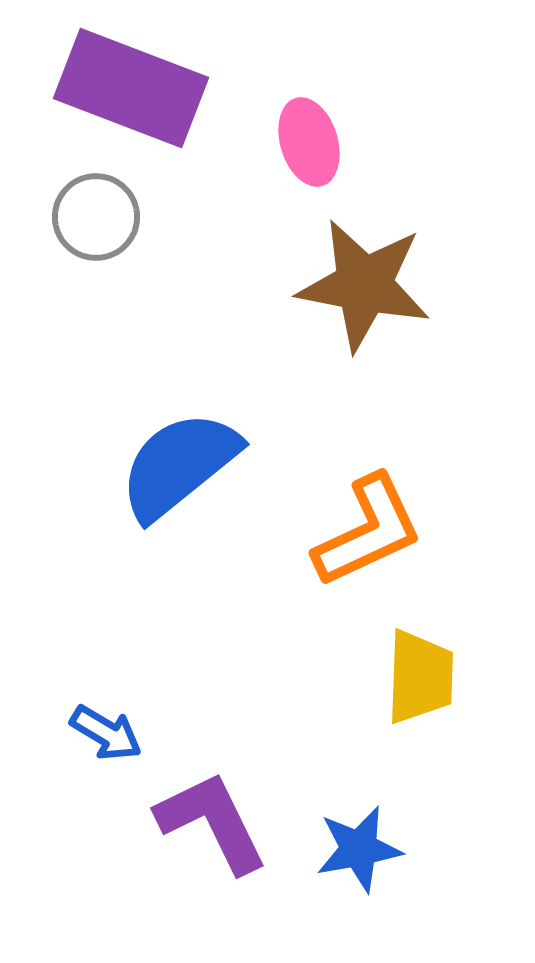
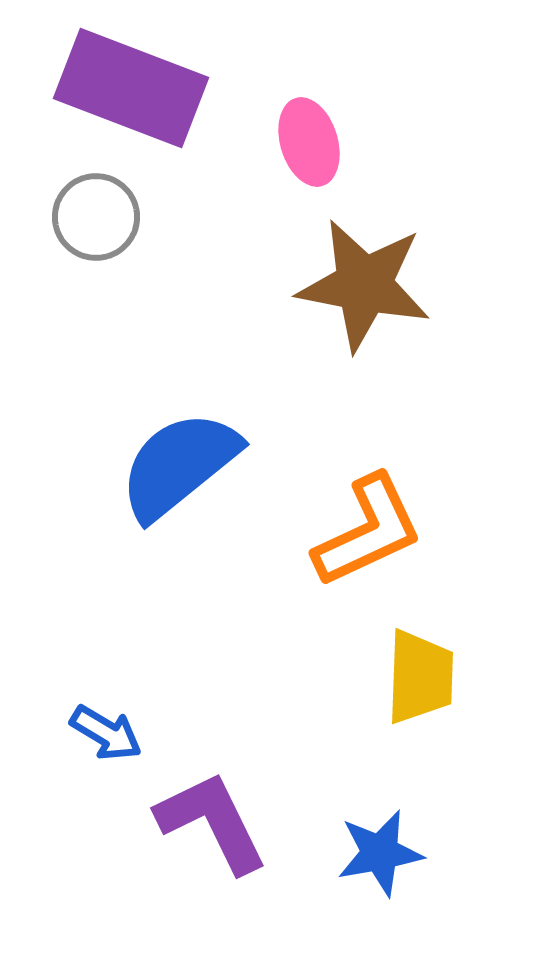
blue star: moved 21 px right, 4 px down
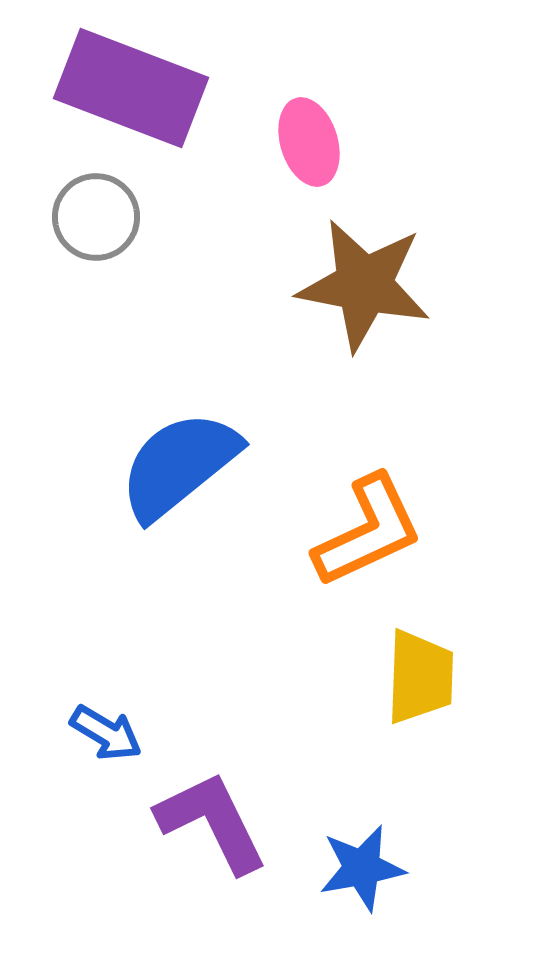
blue star: moved 18 px left, 15 px down
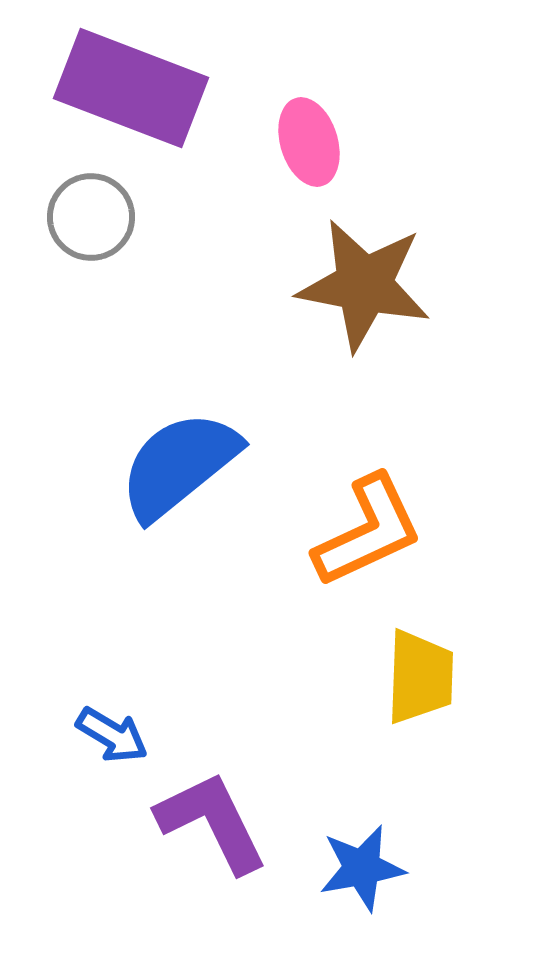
gray circle: moved 5 px left
blue arrow: moved 6 px right, 2 px down
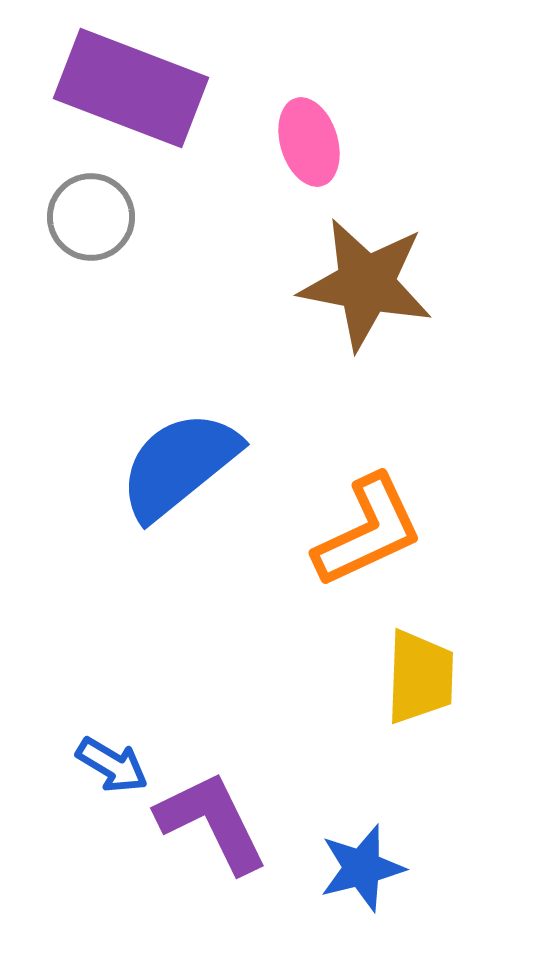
brown star: moved 2 px right, 1 px up
blue arrow: moved 30 px down
blue star: rotated 4 degrees counterclockwise
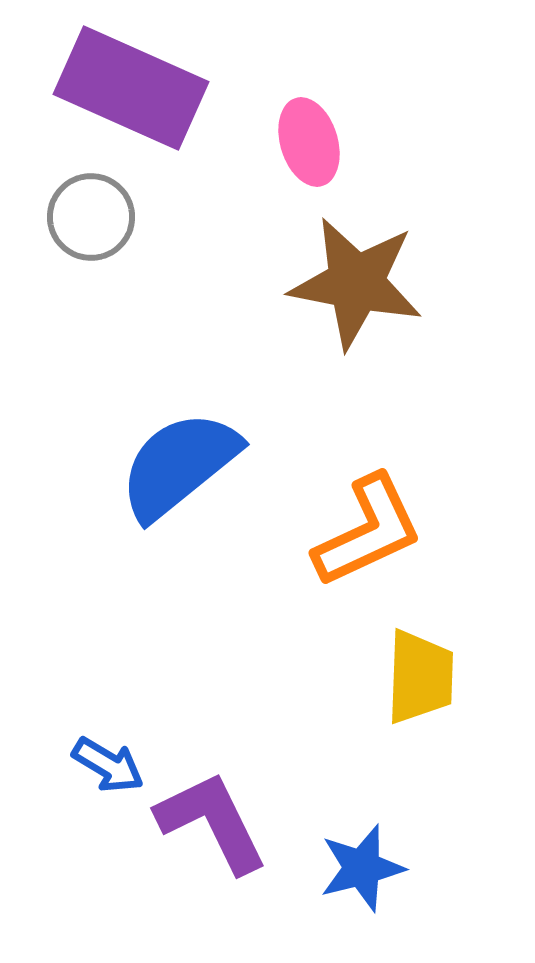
purple rectangle: rotated 3 degrees clockwise
brown star: moved 10 px left, 1 px up
blue arrow: moved 4 px left
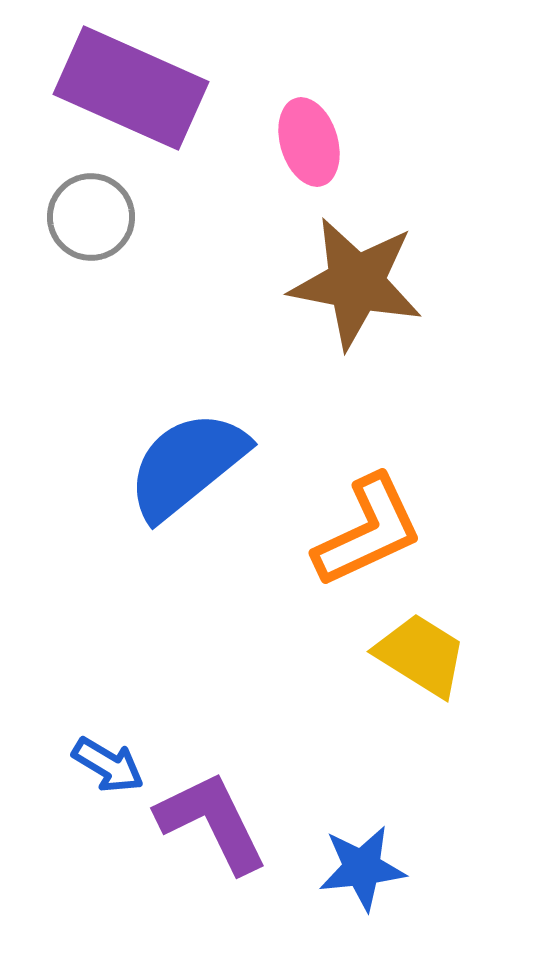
blue semicircle: moved 8 px right
yellow trapezoid: moved 1 px right, 22 px up; rotated 60 degrees counterclockwise
blue star: rotated 8 degrees clockwise
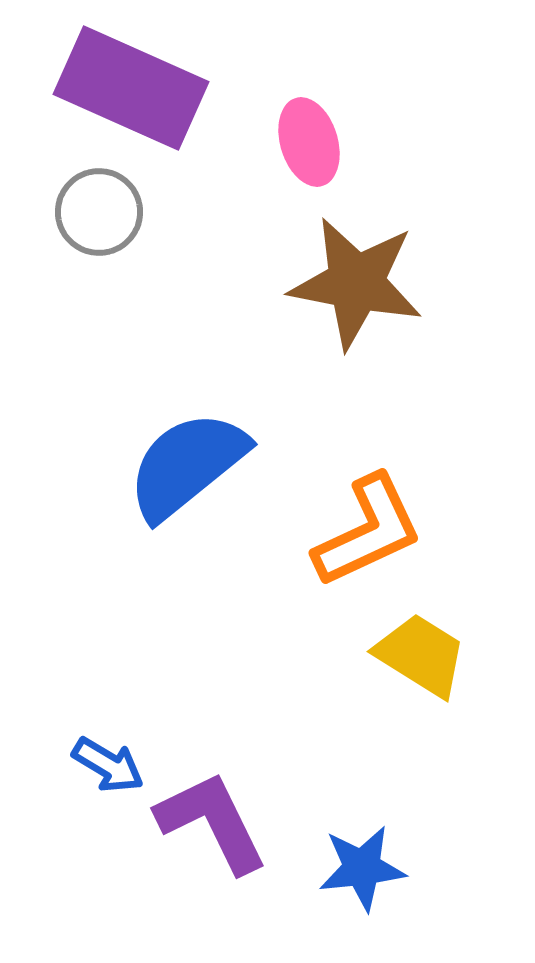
gray circle: moved 8 px right, 5 px up
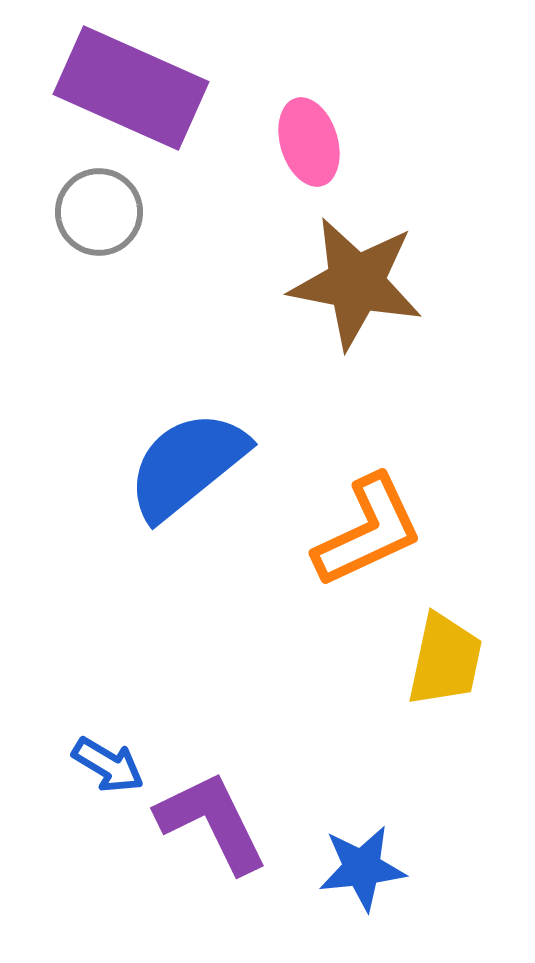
yellow trapezoid: moved 24 px right, 5 px down; rotated 70 degrees clockwise
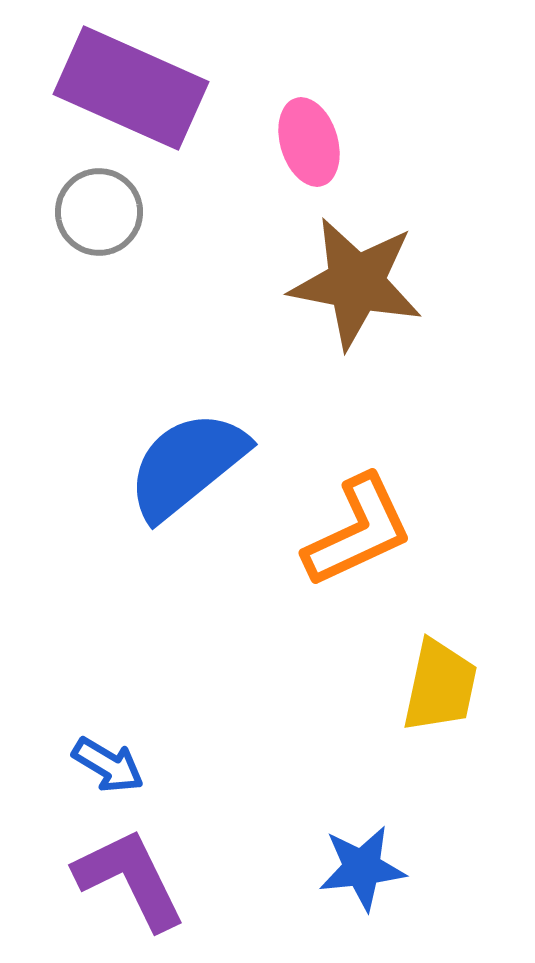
orange L-shape: moved 10 px left
yellow trapezoid: moved 5 px left, 26 px down
purple L-shape: moved 82 px left, 57 px down
